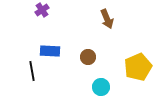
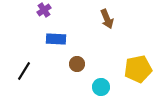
purple cross: moved 2 px right
blue rectangle: moved 6 px right, 12 px up
brown circle: moved 11 px left, 7 px down
yellow pentagon: moved 2 px down; rotated 12 degrees clockwise
black line: moved 8 px left; rotated 42 degrees clockwise
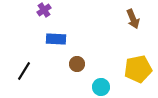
brown arrow: moved 26 px right
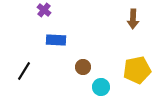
purple cross: rotated 16 degrees counterclockwise
brown arrow: rotated 24 degrees clockwise
blue rectangle: moved 1 px down
brown circle: moved 6 px right, 3 px down
yellow pentagon: moved 1 px left, 1 px down
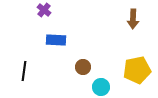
black line: rotated 24 degrees counterclockwise
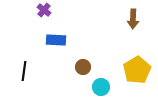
yellow pentagon: rotated 20 degrees counterclockwise
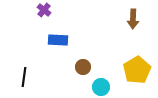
blue rectangle: moved 2 px right
black line: moved 6 px down
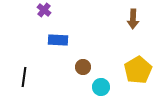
yellow pentagon: moved 1 px right
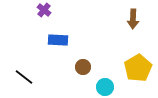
yellow pentagon: moved 2 px up
black line: rotated 60 degrees counterclockwise
cyan circle: moved 4 px right
